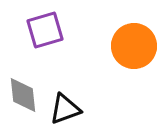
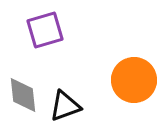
orange circle: moved 34 px down
black triangle: moved 3 px up
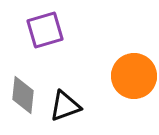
orange circle: moved 4 px up
gray diamond: rotated 12 degrees clockwise
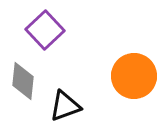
purple square: rotated 27 degrees counterclockwise
gray diamond: moved 14 px up
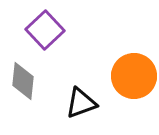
black triangle: moved 16 px right, 3 px up
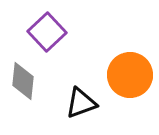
purple square: moved 2 px right, 2 px down
orange circle: moved 4 px left, 1 px up
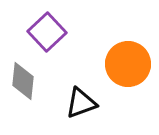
orange circle: moved 2 px left, 11 px up
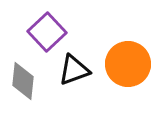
black triangle: moved 7 px left, 33 px up
